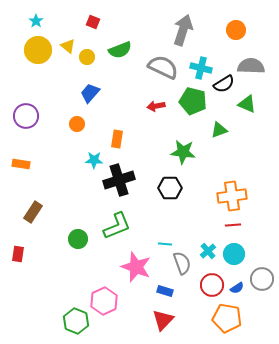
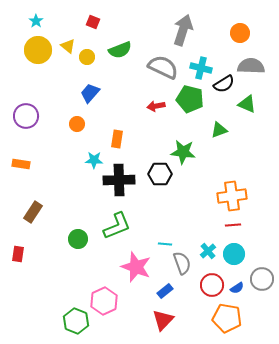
orange circle at (236, 30): moved 4 px right, 3 px down
green pentagon at (193, 101): moved 3 px left, 2 px up
black cross at (119, 180): rotated 16 degrees clockwise
black hexagon at (170, 188): moved 10 px left, 14 px up
blue rectangle at (165, 291): rotated 56 degrees counterclockwise
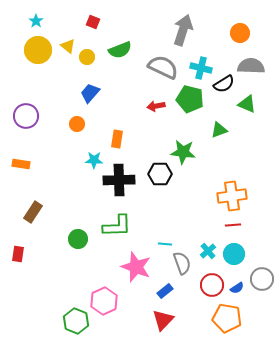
green L-shape at (117, 226): rotated 20 degrees clockwise
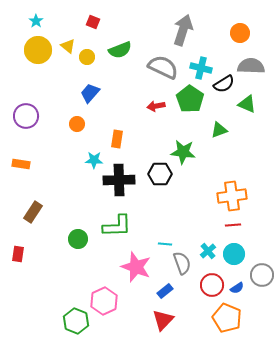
green pentagon at (190, 99): rotated 20 degrees clockwise
gray circle at (262, 279): moved 4 px up
orange pentagon at (227, 318): rotated 12 degrees clockwise
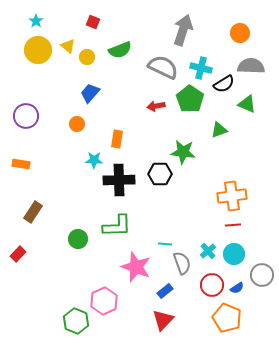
red rectangle at (18, 254): rotated 35 degrees clockwise
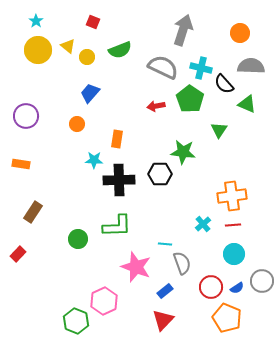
black semicircle at (224, 84): rotated 80 degrees clockwise
green triangle at (219, 130): rotated 36 degrees counterclockwise
cyan cross at (208, 251): moved 5 px left, 27 px up
gray circle at (262, 275): moved 6 px down
red circle at (212, 285): moved 1 px left, 2 px down
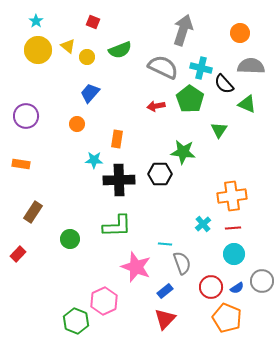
red line at (233, 225): moved 3 px down
green circle at (78, 239): moved 8 px left
red triangle at (163, 320): moved 2 px right, 1 px up
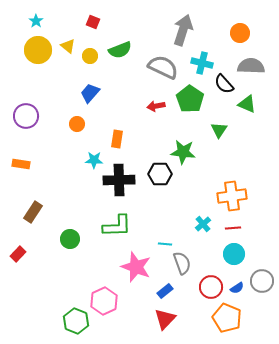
yellow circle at (87, 57): moved 3 px right, 1 px up
cyan cross at (201, 68): moved 1 px right, 5 px up
